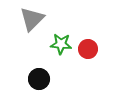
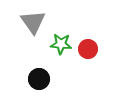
gray triangle: moved 1 px right, 3 px down; rotated 20 degrees counterclockwise
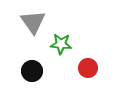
red circle: moved 19 px down
black circle: moved 7 px left, 8 px up
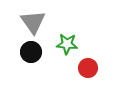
green star: moved 6 px right
black circle: moved 1 px left, 19 px up
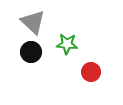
gray triangle: rotated 12 degrees counterclockwise
red circle: moved 3 px right, 4 px down
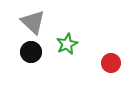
green star: rotated 30 degrees counterclockwise
red circle: moved 20 px right, 9 px up
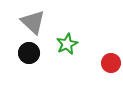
black circle: moved 2 px left, 1 px down
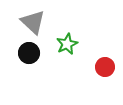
red circle: moved 6 px left, 4 px down
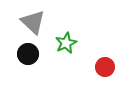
green star: moved 1 px left, 1 px up
black circle: moved 1 px left, 1 px down
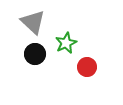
black circle: moved 7 px right
red circle: moved 18 px left
